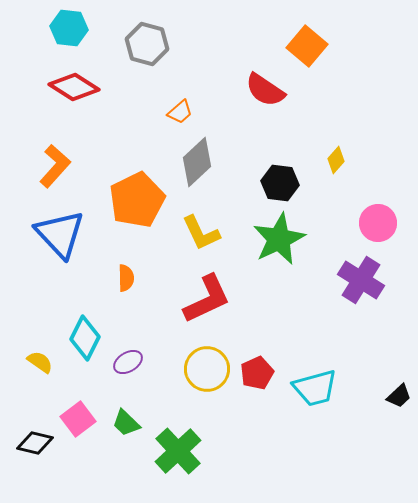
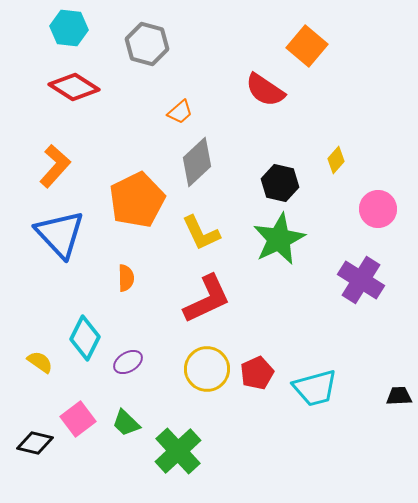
black hexagon: rotated 6 degrees clockwise
pink circle: moved 14 px up
black trapezoid: rotated 140 degrees counterclockwise
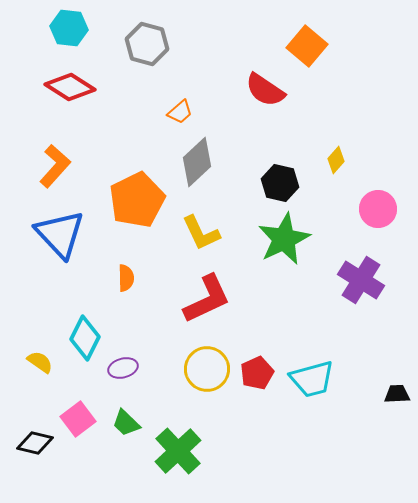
red diamond: moved 4 px left
green star: moved 5 px right
purple ellipse: moved 5 px left, 6 px down; rotated 16 degrees clockwise
cyan trapezoid: moved 3 px left, 9 px up
black trapezoid: moved 2 px left, 2 px up
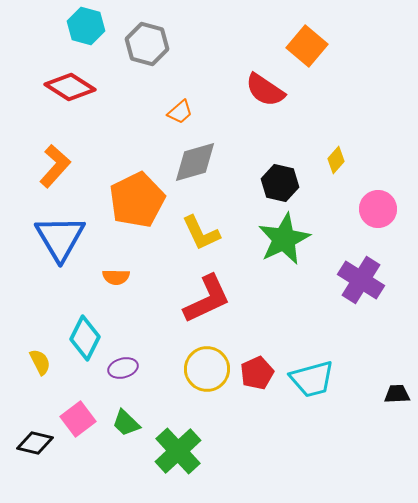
cyan hexagon: moved 17 px right, 2 px up; rotated 9 degrees clockwise
gray diamond: moved 2 px left; rotated 27 degrees clockwise
blue triangle: moved 4 px down; rotated 12 degrees clockwise
orange semicircle: moved 10 px left, 1 px up; rotated 92 degrees clockwise
yellow semicircle: rotated 28 degrees clockwise
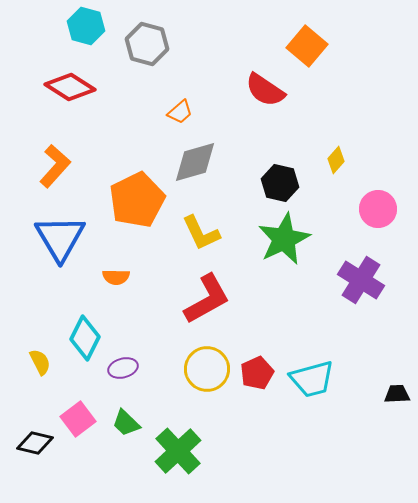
red L-shape: rotated 4 degrees counterclockwise
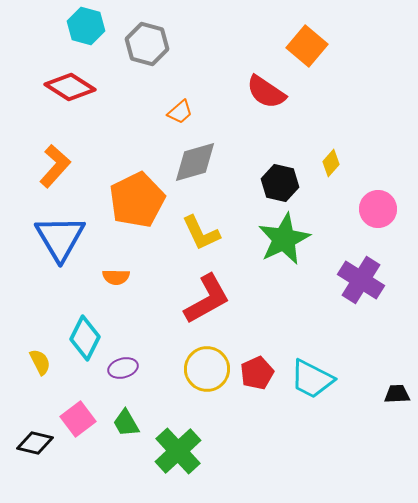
red semicircle: moved 1 px right, 2 px down
yellow diamond: moved 5 px left, 3 px down
cyan trapezoid: rotated 42 degrees clockwise
green trapezoid: rotated 16 degrees clockwise
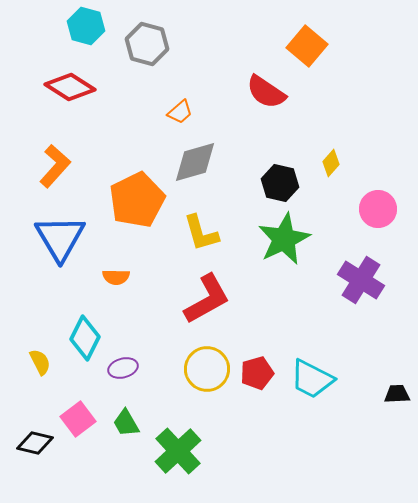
yellow L-shape: rotated 9 degrees clockwise
red pentagon: rotated 8 degrees clockwise
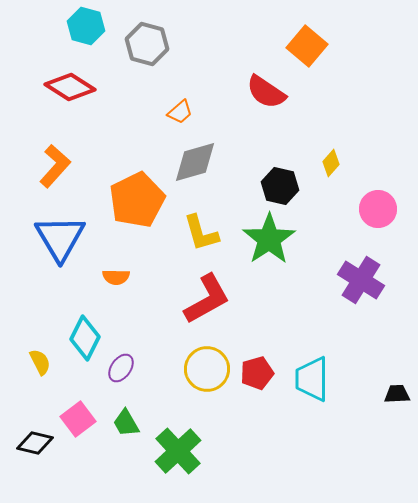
black hexagon: moved 3 px down
green star: moved 15 px left; rotated 8 degrees counterclockwise
purple ellipse: moved 2 px left; rotated 40 degrees counterclockwise
cyan trapezoid: rotated 63 degrees clockwise
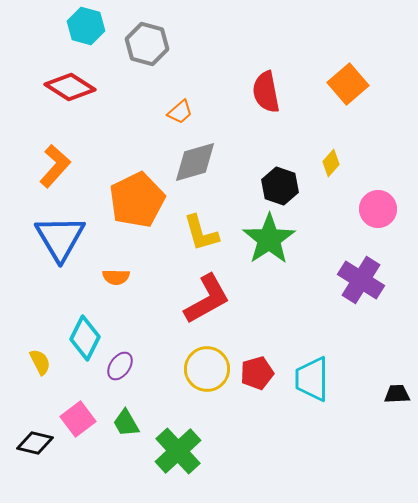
orange square: moved 41 px right, 38 px down; rotated 9 degrees clockwise
red semicircle: rotated 45 degrees clockwise
black hexagon: rotated 6 degrees clockwise
purple ellipse: moved 1 px left, 2 px up
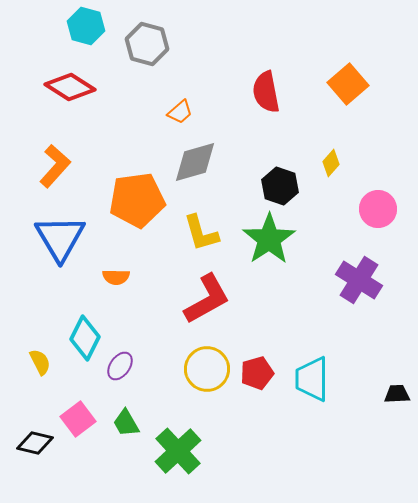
orange pentagon: rotated 18 degrees clockwise
purple cross: moved 2 px left
